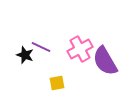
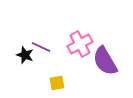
pink cross: moved 5 px up
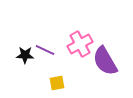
purple line: moved 4 px right, 3 px down
black star: rotated 18 degrees counterclockwise
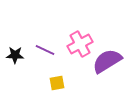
black star: moved 10 px left
purple semicircle: moved 2 px right; rotated 88 degrees clockwise
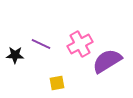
purple line: moved 4 px left, 6 px up
